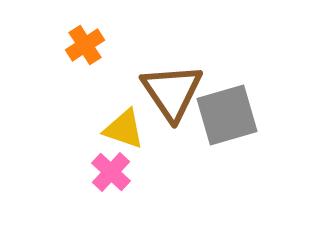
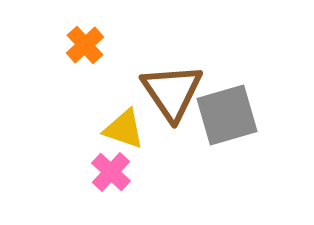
orange cross: rotated 9 degrees counterclockwise
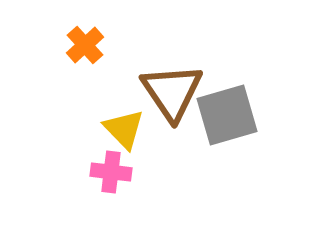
yellow triangle: rotated 27 degrees clockwise
pink cross: rotated 36 degrees counterclockwise
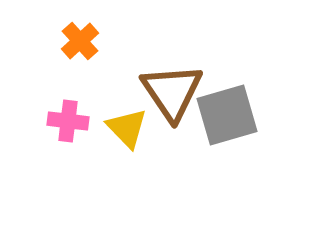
orange cross: moved 5 px left, 4 px up
yellow triangle: moved 3 px right, 1 px up
pink cross: moved 43 px left, 51 px up
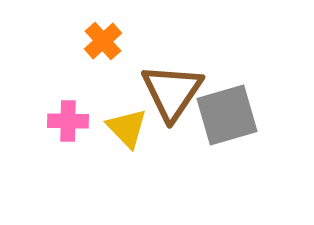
orange cross: moved 23 px right
brown triangle: rotated 8 degrees clockwise
pink cross: rotated 6 degrees counterclockwise
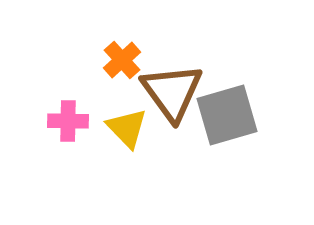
orange cross: moved 19 px right, 19 px down
brown triangle: rotated 10 degrees counterclockwise
